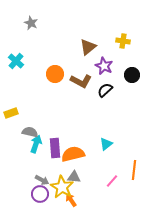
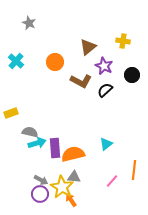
gray star: moved 2 px left
orange circle: moved 12 px up
cyan arrow: moved 1 px right, 1 px up; rotated 54 degrees clockwise
gray arrow: moved 1 px left
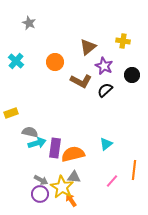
purple rectangle: rotated 12 degrees clockwise
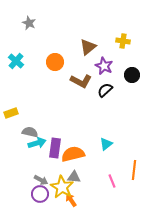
pink line: rotated 64 degrees counterclockwise
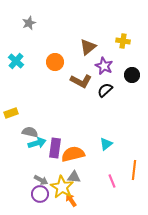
gray star: rotated 24 degrees clockwise
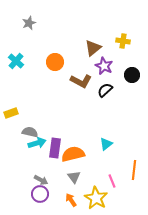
brown triangle: moved 5 px right, 1 px down
gray triangle: rotated 48 degrees clockwise
yellow star: moved 34 px right, 11 px down
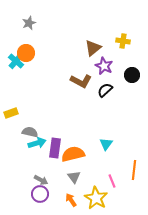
orange circle: moved 29 px left, 9 px up
cyan triangle: rotated 16 degrees counterclockwise
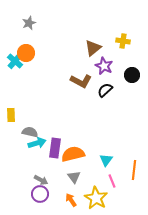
cyan cross: moved 1 px left
yellow rectangle: moved 2 px down; rotated 72 degrees counterclockwise
cyan triangle: moved 16 px down
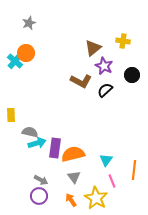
purple circle: moved 1 px left, 2 px down
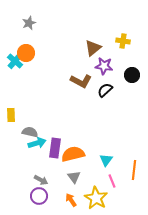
purple star: rotated 18 degrees counterclockwise
